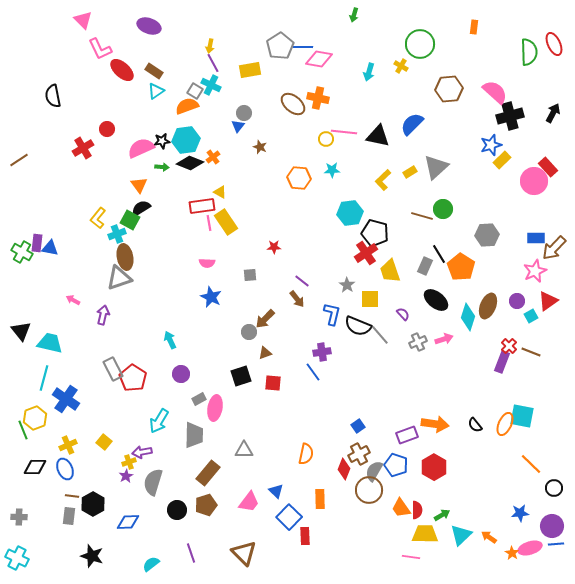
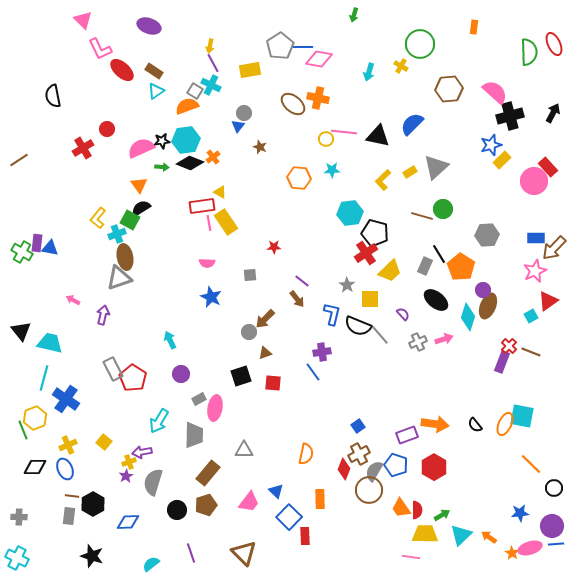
yellow trapezoid at (390, 271): rotated 115 degrees counterclockwise
purple circle at (517, 301): moved 34 px left, 11 px up
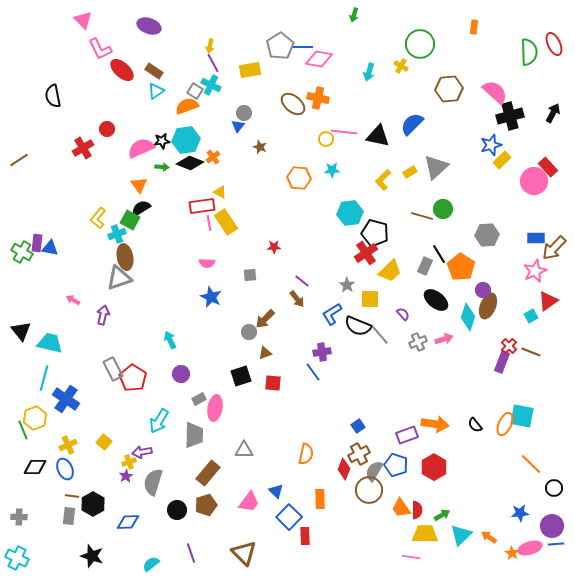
blue L-shape at (332, 314): rotated 135 degrees counterclockwise
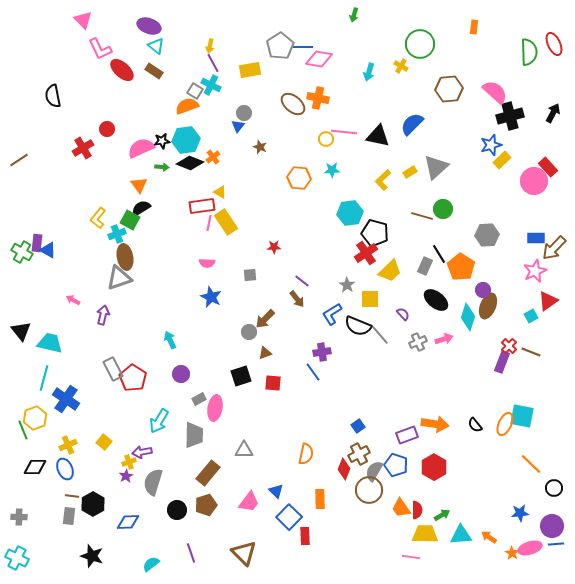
cyan triangle at (156, 91): moved 45 px up; rotated 48 degrees counterclockwise
pink line at (209, 223): rotated 21 degrees clockwise
blue triangle at (50, 248): moved 2 px left, 2 px down; rotated 18 degrees clockwise
cyan triangle at (461, 535): rotated 40 degrees clockwise
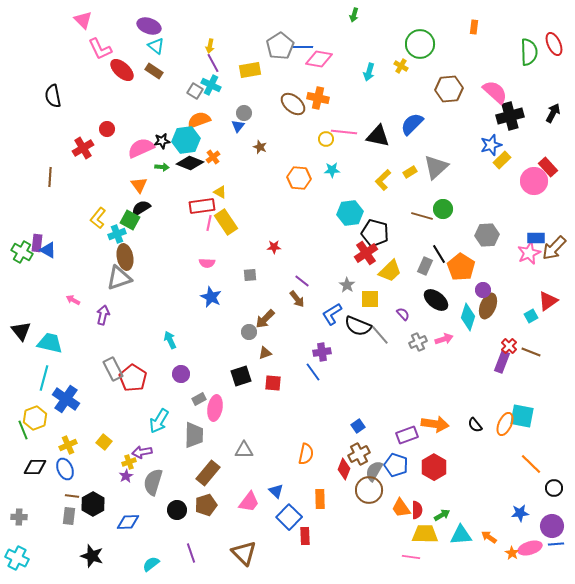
orange semicircle at (187, 106): moved 12 px right, 14 px down
brown line at (19, 160): moved 31 px right, 17 px down; rotated 54 degrees counterclockwise
pink star at (535, 271): moved 6 px left, 18 px up
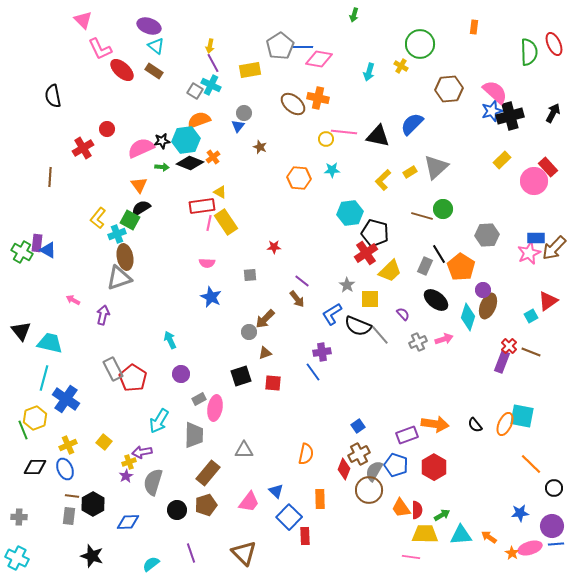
blue star at (491, 145): moved 1 px right, 34 px up
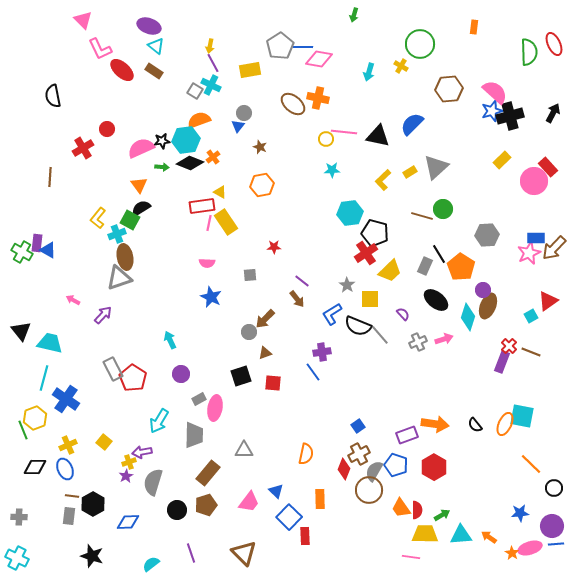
orange hexagon at (299, 178): moved 37 px left, 7 px down; rotated 15 degrees counterclockwise
purple arrow at (103, 315): rotated 30 degrees clockwise
